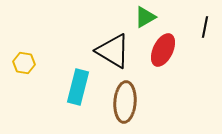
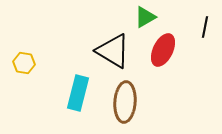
cyan rectangle: moved 6 px down
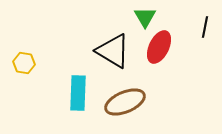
green triangle: rotated 30 degrees counterclockwise
red ellipse: moved 4 px left, 3 px up
cyan rectangle: rotated 12 degrees counterclockwise
brown ellipse: rotated 63 degrees clockwise
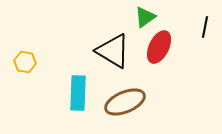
green triangle: rotated 25 degrees clockwise
yellow hexagon: moved 1 px right, 1 px up
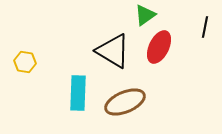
green triangle: moved 2 px up
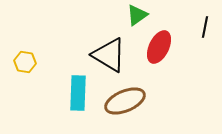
green triangle: moved 8 px left
black triangle: moved 4 px left, 4 px down
brown ellipse: moved 1 px up
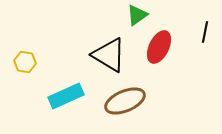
black line: moved 5 px down
cyan rectangle: moved 12 px left, 3 px down; rotated 64 degrees clockwise
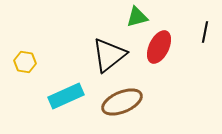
green triangle: moved 2 px down; rotated 20 degrees clockwise
black triangle: rotated 51 degrees clockwise
brown ellipse: moved 3 px left, 1 px down
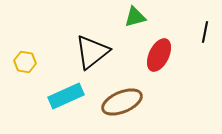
green triangle: moved 2 px left
red ellipse: moved 8 px down
black triangle: moved 17 px left, 3 px up
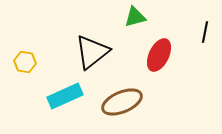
cyan rectangle: moved 1 px left
